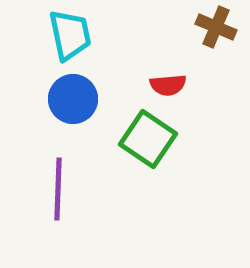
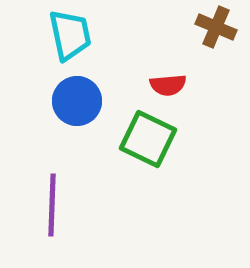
blue circle: moved 4 px right, 2 px down
green square: rotated 8 degrees counterclockwise
purple line: moved 6 px left, 16 px down
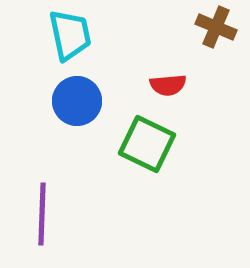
green square: moved 1 px left, 5 px down
purple line: moved 10 px left, 9 px down
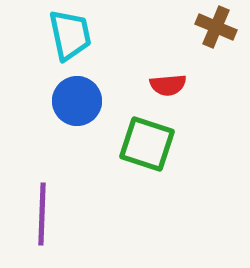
green square: rotated 8 degrees counterclockwise
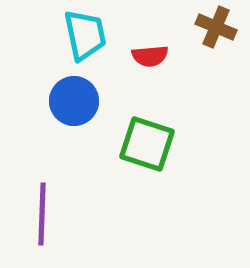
cyan trapezoid: moved 15 px right
red semicircle: moved 18 px left, 29 px up
blue circle: moved 3 px left
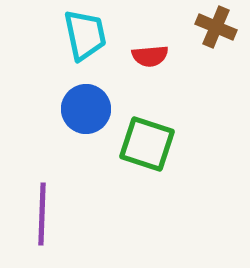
blue circle: moved 12 px right, 8 px down
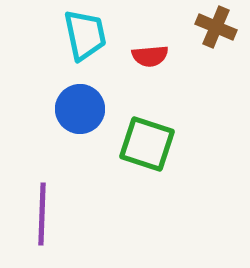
blue circle: moved 6 px left
